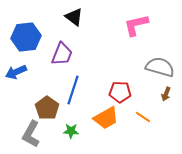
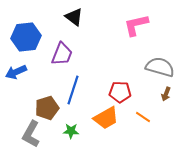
brown pentagon: rotated 20 degrees clockwise
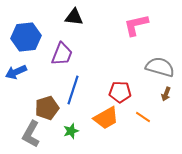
black triangle: rotated 30 degrees counterclockwise
green star: rotated 21 degrees counterclockwise
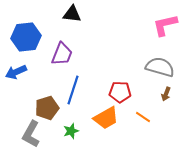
black triangle: moved 2 px left, 3 px up
pink L-shape: moved 29 px right
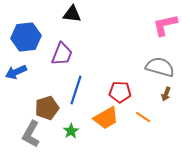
blue line: moved 3 px right
green star: rotated 14 degrees counterclockwise
